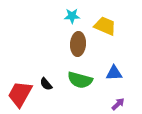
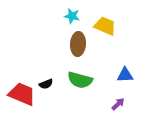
cyan star: rotated 14 degrees clockwise
blue triangle: moved 11 px right, 2 px down
black semicircle: rotated 72 degrees counterclockwise
red trapezoid: moved 2 px right; rotated 84 degrees clockwise
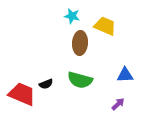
brown ellipse: moved 2 px right, 1 px up
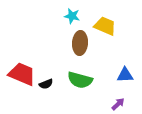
red trapezoid: moved 20 px up
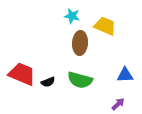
black semicircle: moved 2 px right, 2 px up
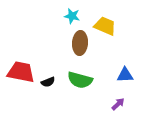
red trapezoid: moved 1 px left, 2 px up; rotated 12 degrees counterclockwise
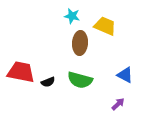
blue triangle: rotated 30 degrees clockwise
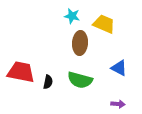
yellow trapezoid: moved 1 px left, 2 px up
blue triangle: moved 6 px left, 7 px up
black semicircle: rotated 56 degrees counterclockwise
purple arrow: rotated 48 degrees clockwise
